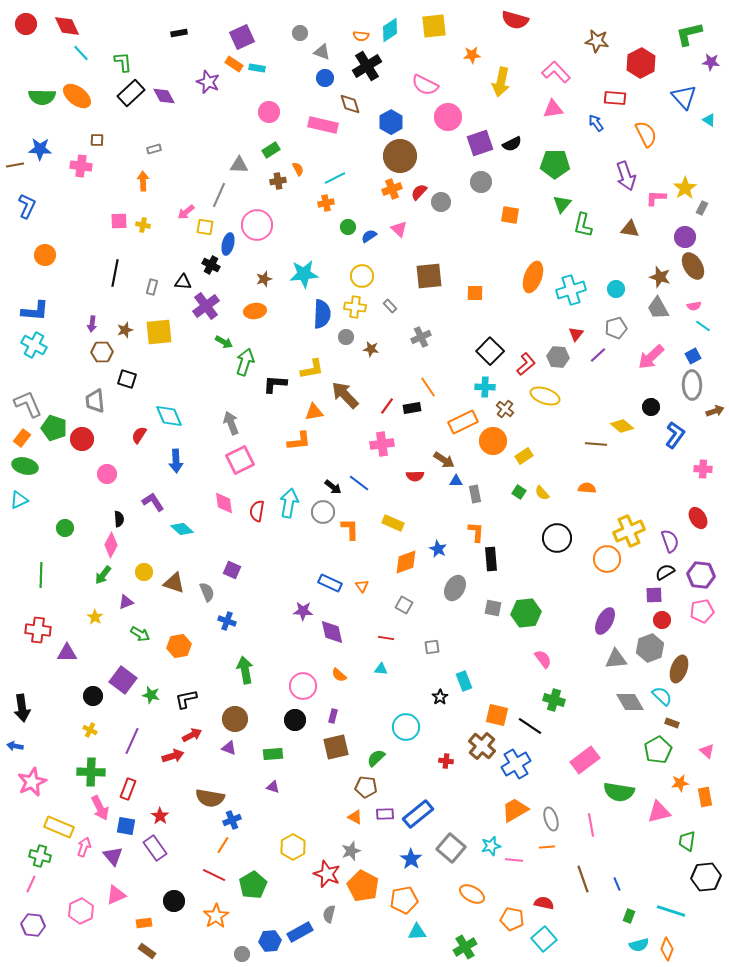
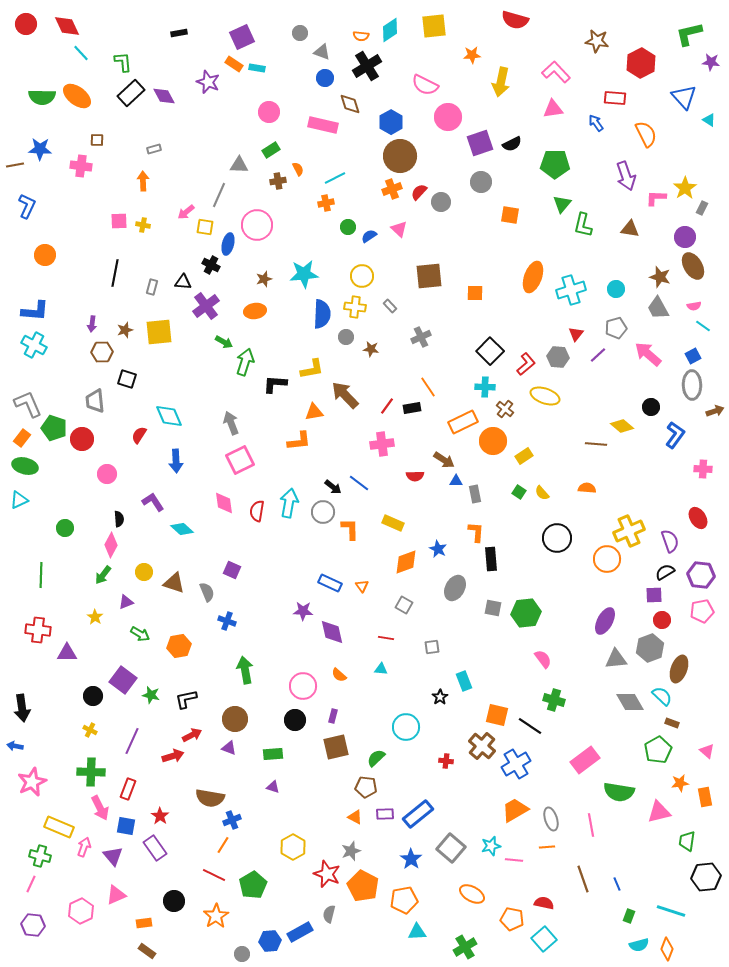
pink arrow at (651, 357): moved 3 px left, 3 px up; rotated 84 degrees clockwise
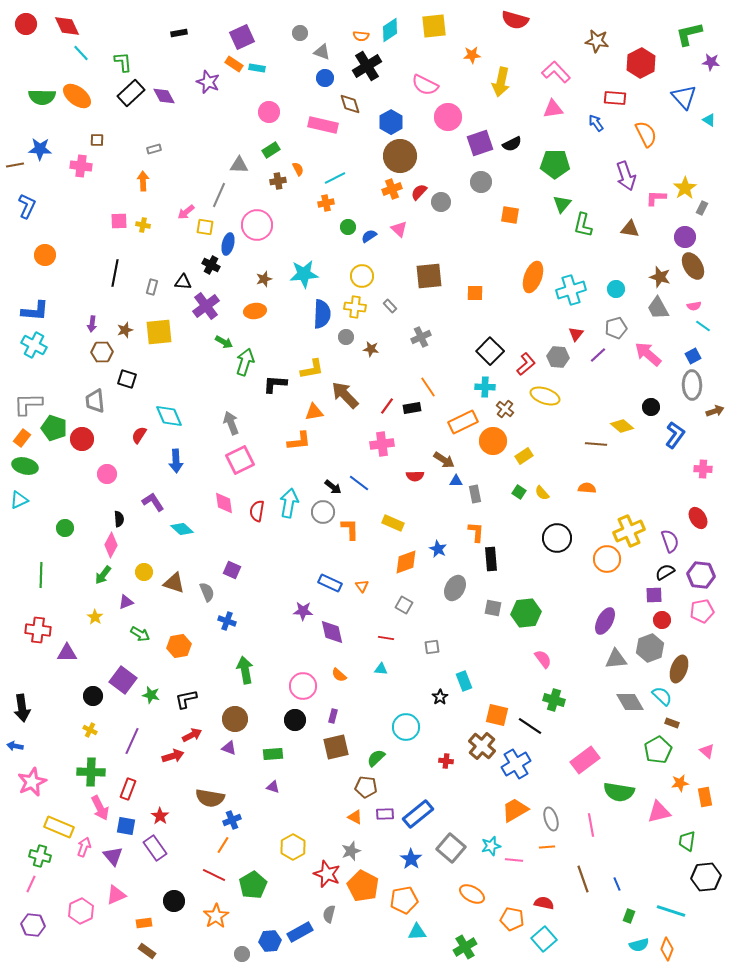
gray L-shape at (28, 404): rotated 68 degrees counterclockwise
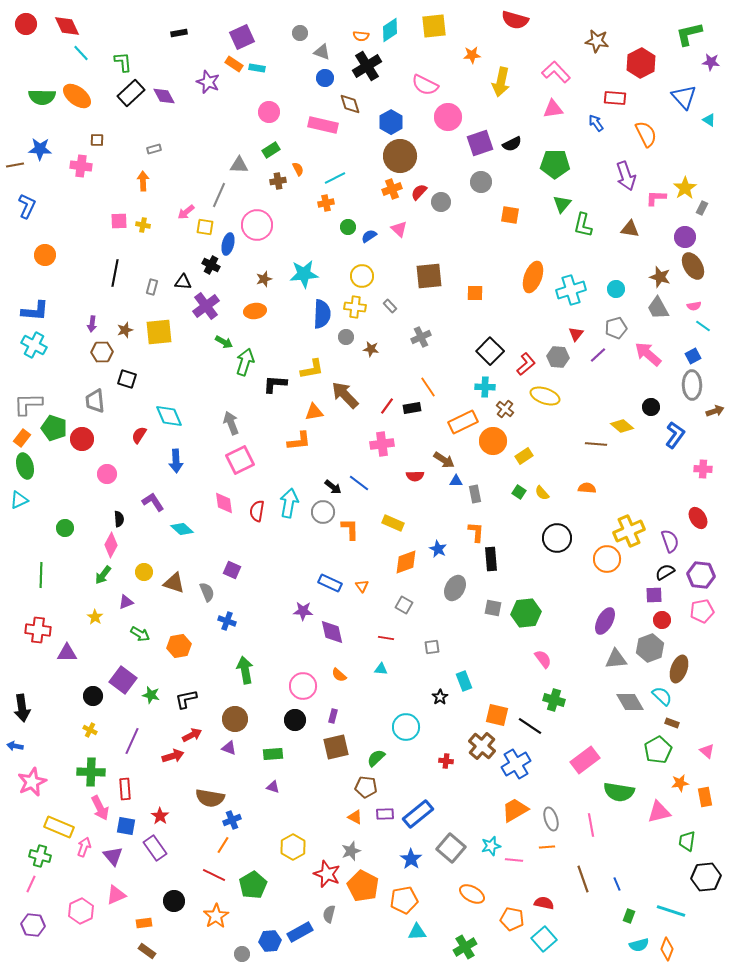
green ellipse at (25, 466): rotated 60 degrees clockwise
red rectangle at (128, 789): moved 3 px left; rotated 25 degrees counterclockwise
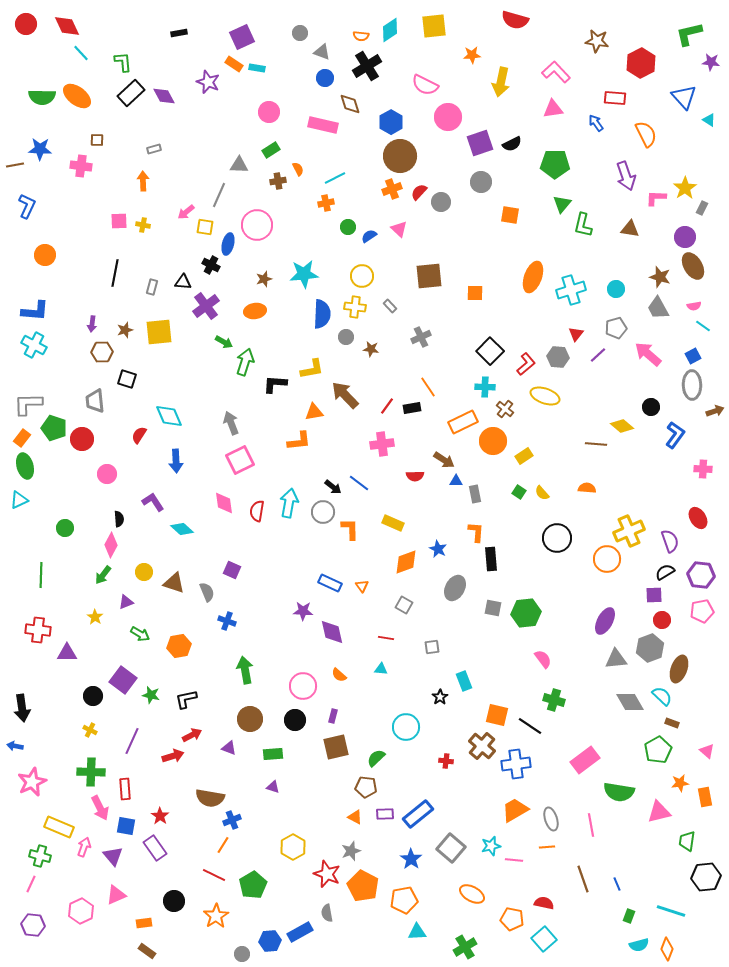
brown circle at (235, 719): moved 15 px right
blue cross at (516, 764): rotated 24 degrees clockwise
gray semicircle at (329, 914): moved 2 px left, 1 px up; rotated 24 degrees counterclockwise
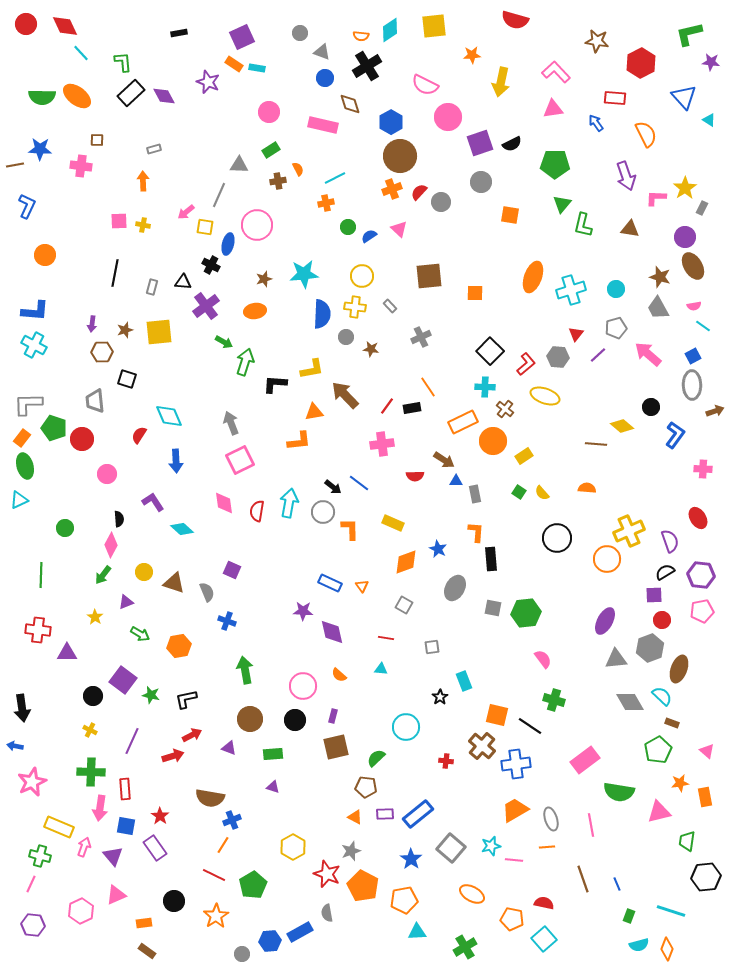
red diamond at (67, 26): moved 2 px left
pink arrow at (100, 808): rotated 35 degrees clockwise
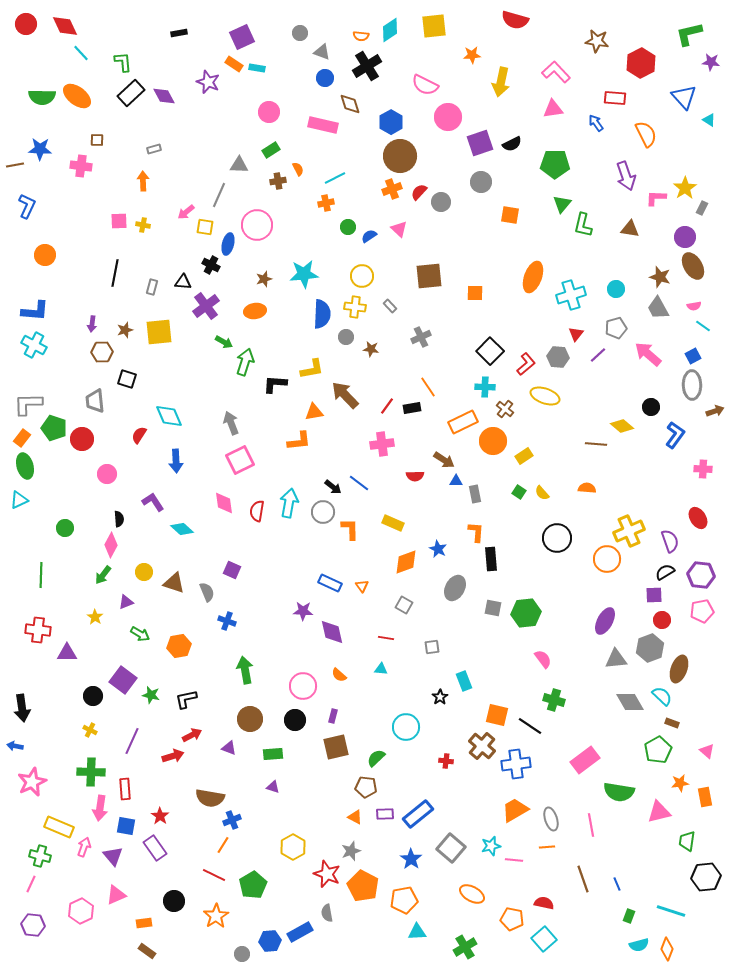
cyan cross at (571, 290): moved 5 px down
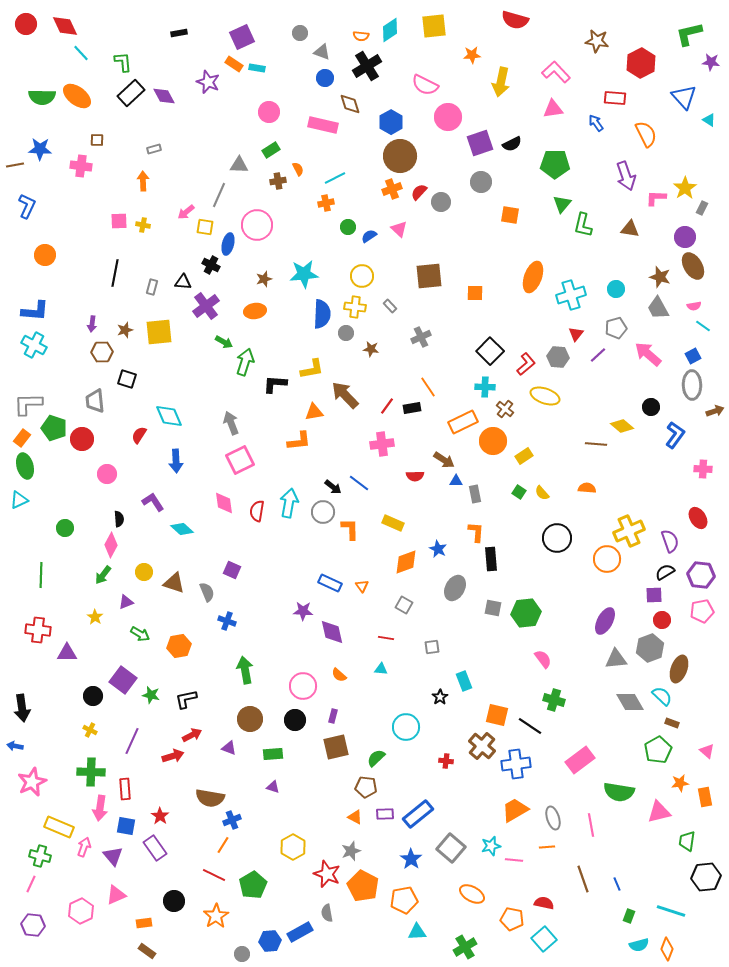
gray circle at (346, 337): moved 4 px up
pink rectangle at (585, 760): moved 5 px left
gray ellipse at (551, 819): moved 2 px right, 1 px up
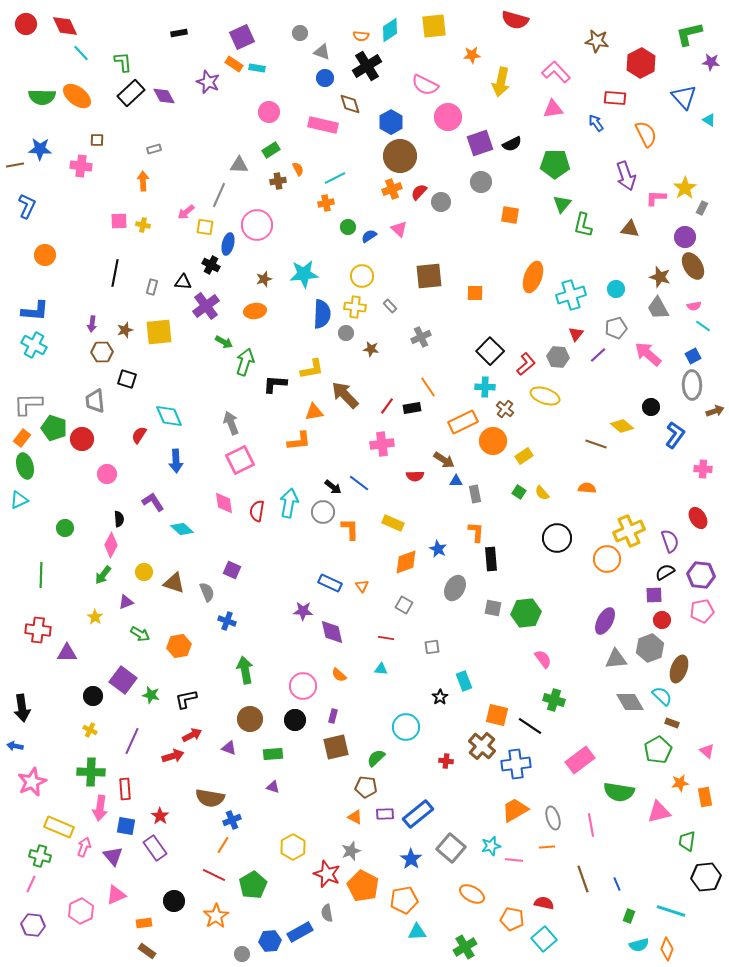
brown line at (596, 444): rotated 15 degrees clockwise
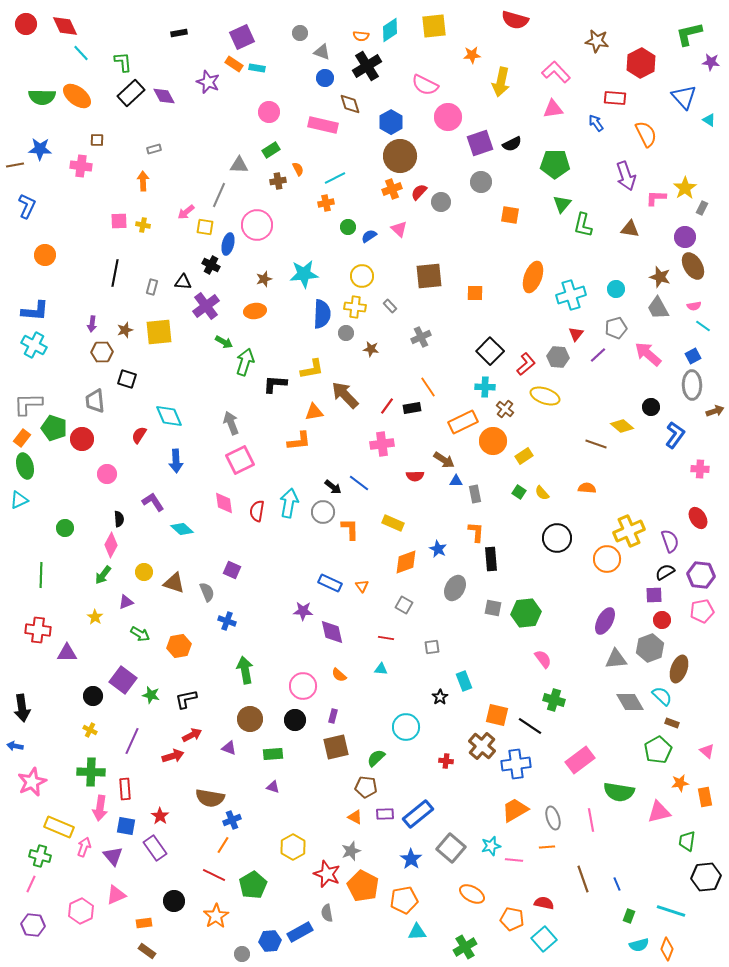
pink cross at (703, 469): moved 3 px left
pink line at (591, 825): moved 5 px up
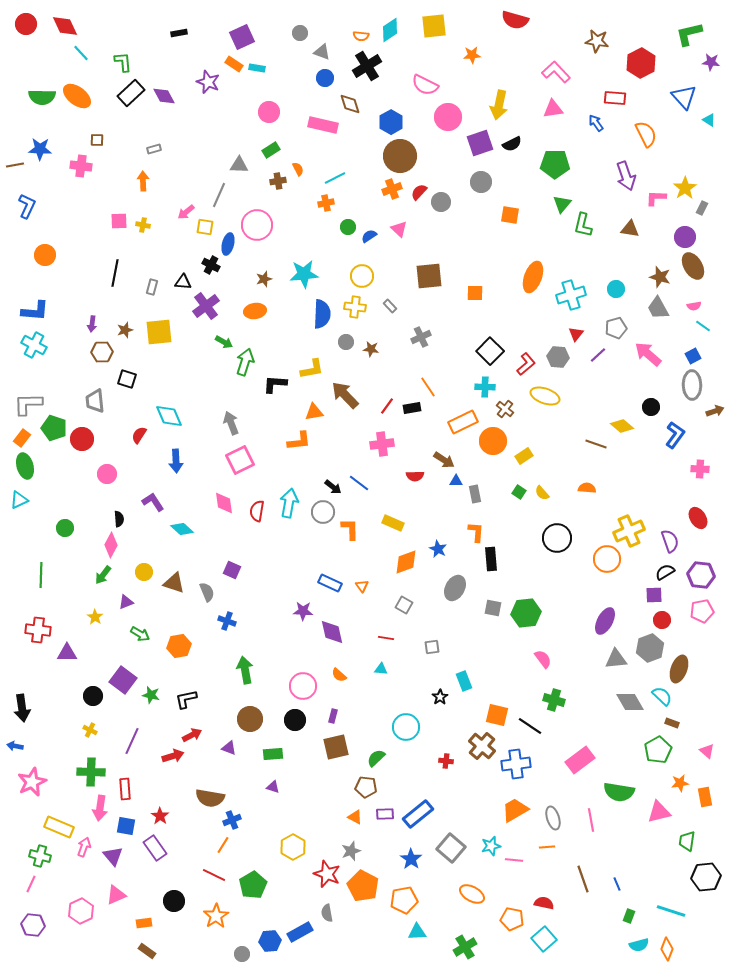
yellow arrow at (501, 82): moved 2 px left, 23 px down
gray circle at (346, 333): moved 9 px down
